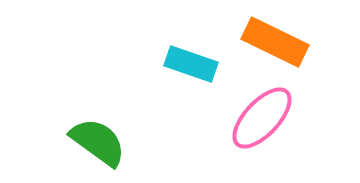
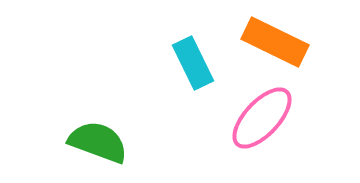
cyan rectangle: moved 2 px right, 1 px up; rotated 45 degrees clockwise
green semicircle: rotated 16 degrees counterclockwise
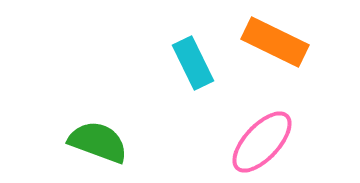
pink ellipse: moved 24 px down
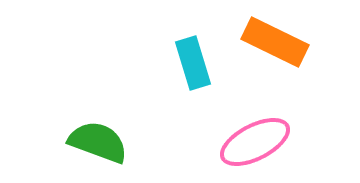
cyan rectangle: rotated 9 degrees clockwise
pink ellipse: moved 7 px left; rotated 20 degrees clockwise
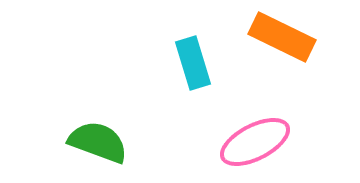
orange rectangle: moved 7 px right, 5 px up
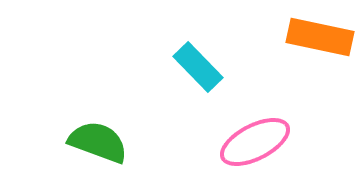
orange rectangle: moved 38 px right; rotated 14 degrees counterclockwise
cyan rectangle: moved 5 px right, 4 px down; rotated 27 degrees counterclockwise
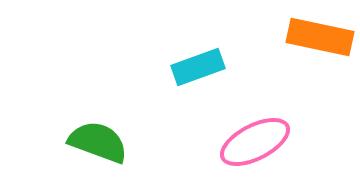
cyan rectangle: rotated 66 degrees counterclockwise
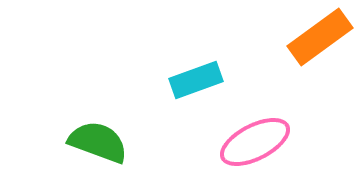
orange rectangle: rotated 48 degrees counterclockwise
cyan rectangle: moved 2 px left, 13 px down
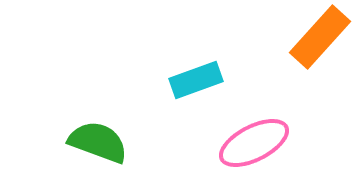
orange rectangle: rotated 12 degrees counterclockwise
pink ellipse: moved 1 px left, 1 px down
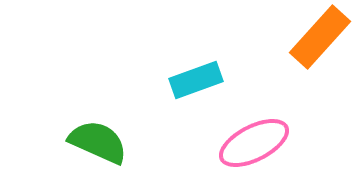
green semicircle: rotated 4 degrees clockwise
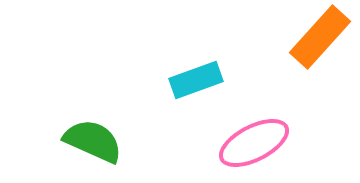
green semicircle: moved 5 px left, 1 px up
